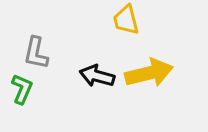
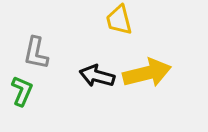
yellow trapezoid: moved 7 px left
yellow arrow: moved 2 px left
green L-shape: moved 2 px down
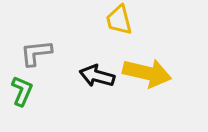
gray L-shape: rotated 72 degrees clockwise
yellow arrow: rotated 27 degrees clockwise
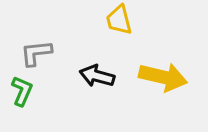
yellow arrow: moved 16 px right, 4 px down
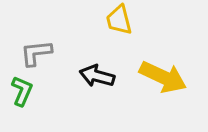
yellow arrow: rotated 12 degrees clockwise
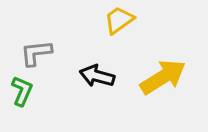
yellow trapezoid: rotated 68 degrees clockwise
yellow arrow: rotated 57 degrees counterclockwise
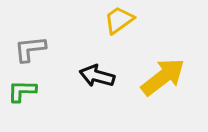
gray L-shape: moved 6 px left, 4 px up
yellow arrow: rotated 6 degrees counterclockwise
green L-shape: rotated 112 degrees counterclockwise
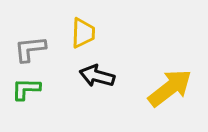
yellow trapezoid: moved 36 px left, 13 px down; rotated 128 degrees clockwise
yellow arrow: moved 7 px right, 11 px down
green L-shape: moved 4 px right, 2 px up
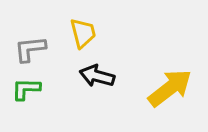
yellow trapezoid: rotated 16 degrees counterclockwise
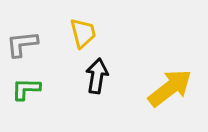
gray L-shape: moved 8 px left, 5 px up
black arrow: rotated 84 degrees clockwise
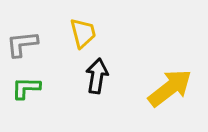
green L-shape: moved 1 px up
